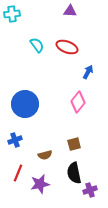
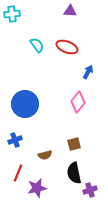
purple star: moved 3 px left, 4 px down
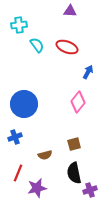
cyan cross: moved 7 px right, 11 px down
blue circle: moved 1 px left
blue cross: moved 3 px up
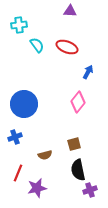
black semicircle: moved 4 px right, 3 px up
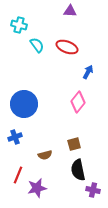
cyan cross: rotated 21 degrees clockwise
red line: moved 2 px down
purple cross: moved 3 px right; rotated 32 degrees clockwise
